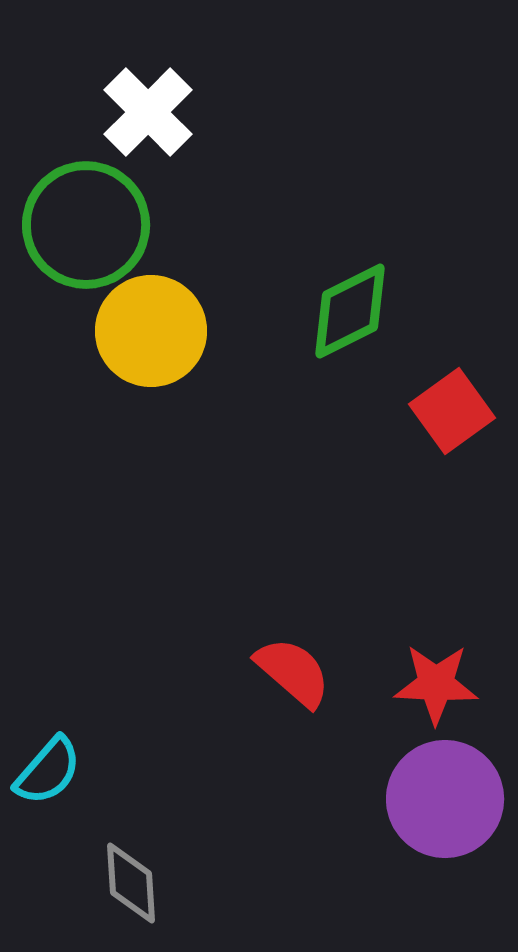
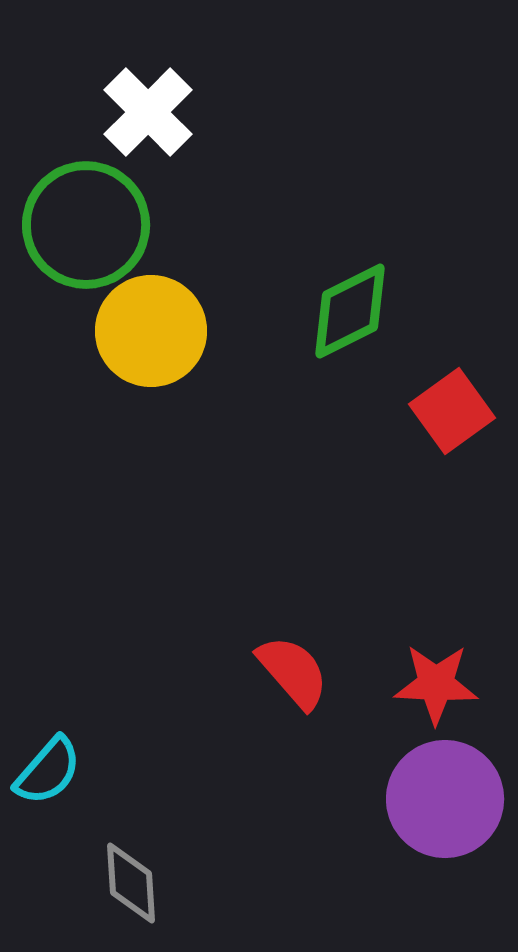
red semicircle: rotated 8 degrees clockwise
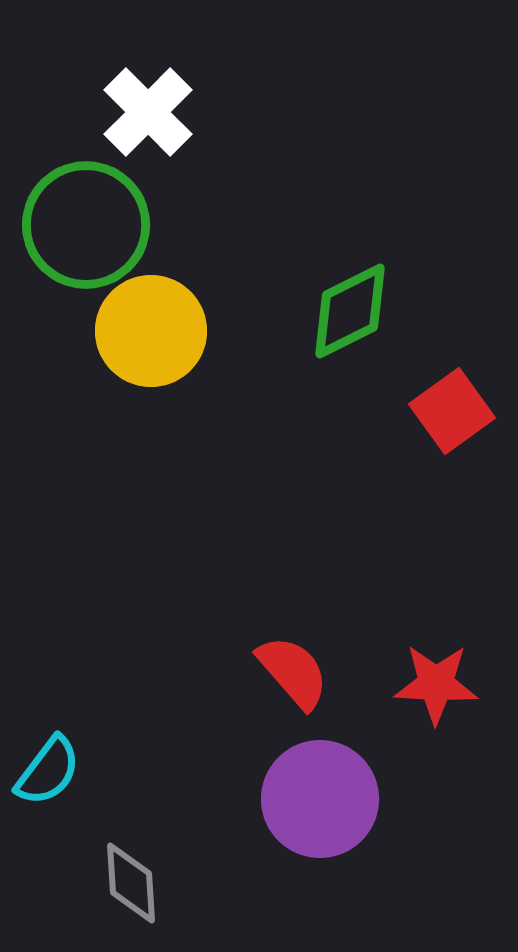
cyan semicircle: rotated 4 degrees counterclockwise
purple circle: moved 125 px left
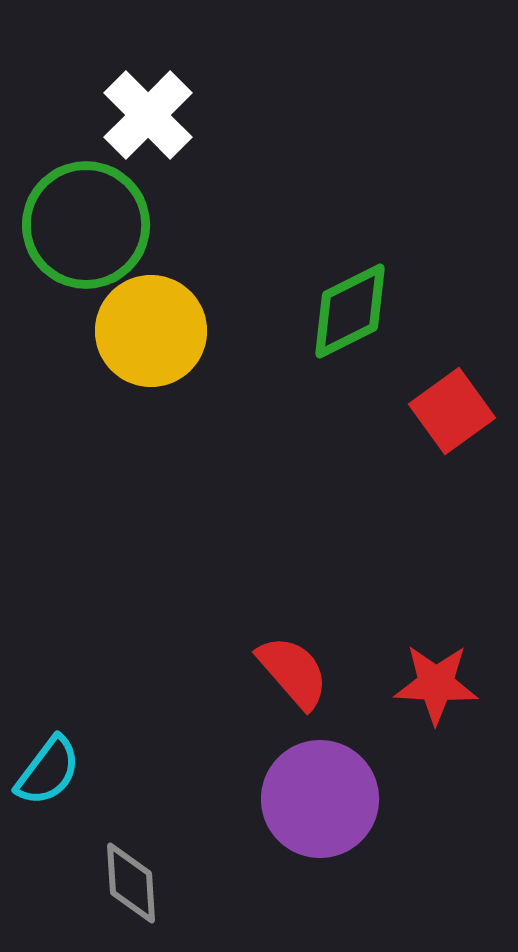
white cross: moved 3 px down
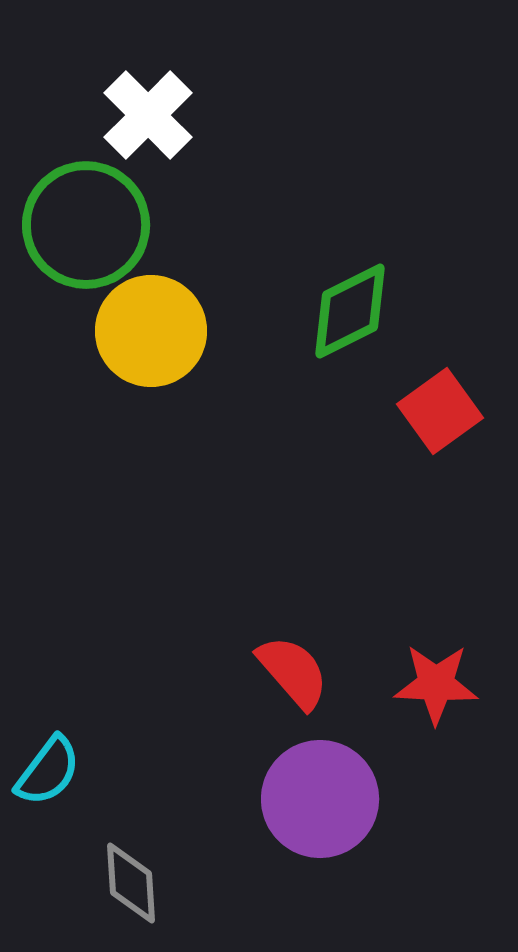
red square: moved 12 px left
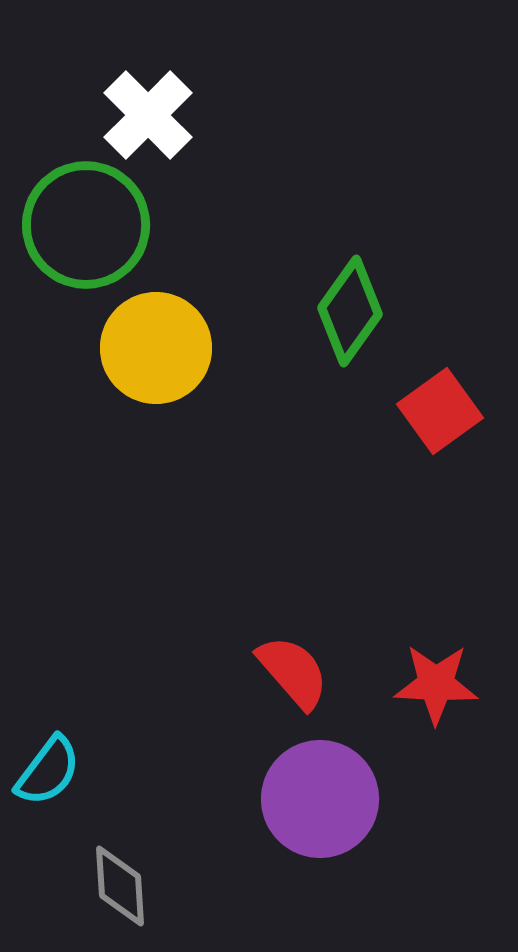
green diamond: rotated 28 degrees counterclockwise
yellow circle: moved 5 px right, 17 px down
gray diamond: moved 11 px left, 3 px down
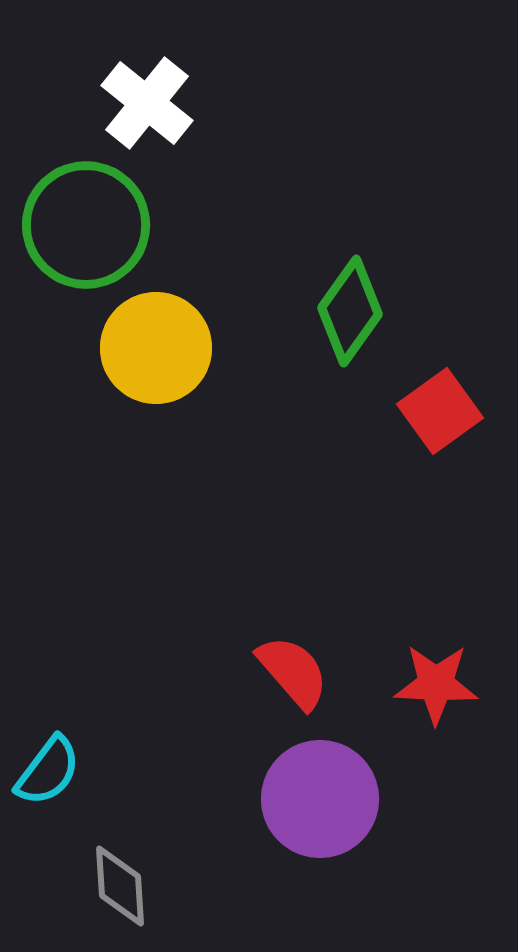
white cross: moved 1 px left, 12 px up; rotated 6 degrees counterclockwise
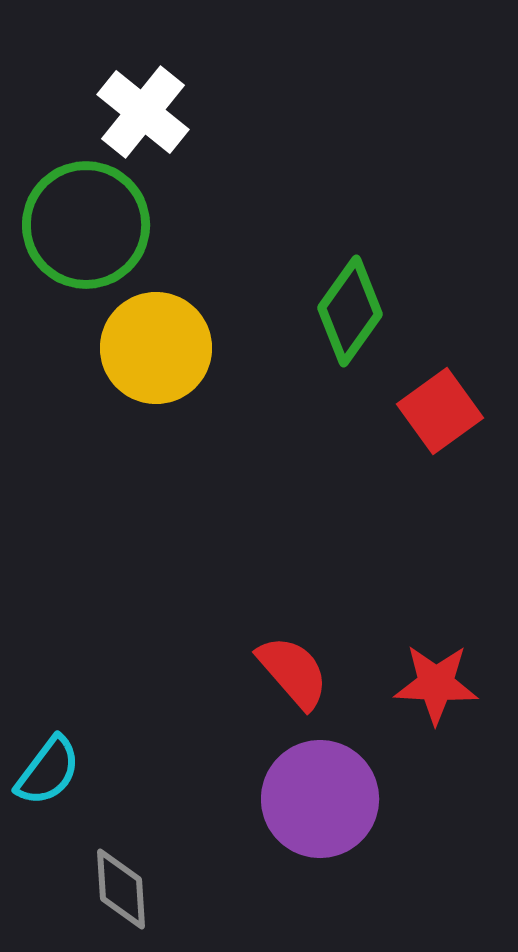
white cross: moved 4 px left, 9 px down
gray diamond: moved 1 px right, 3 px down
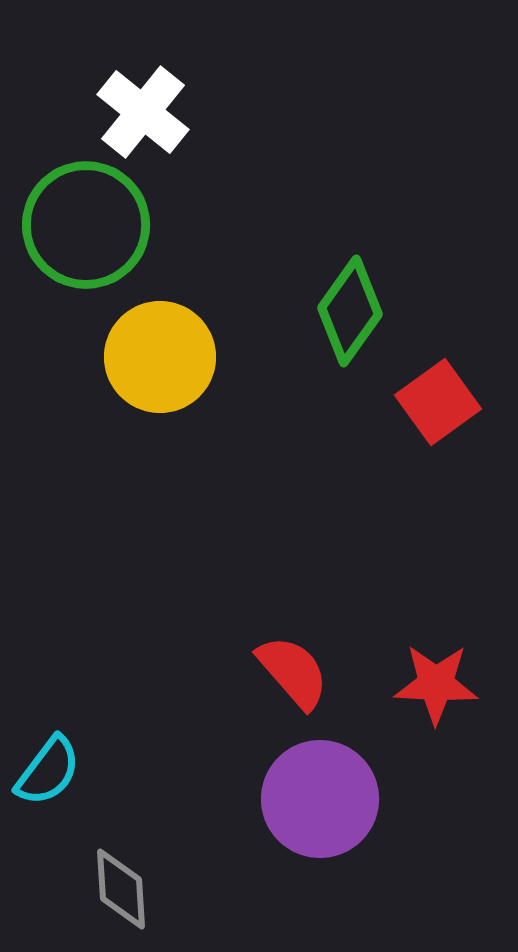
yellow circle: moved 4 px right, 9 px down
red square: moved 2 px left, 9 px up
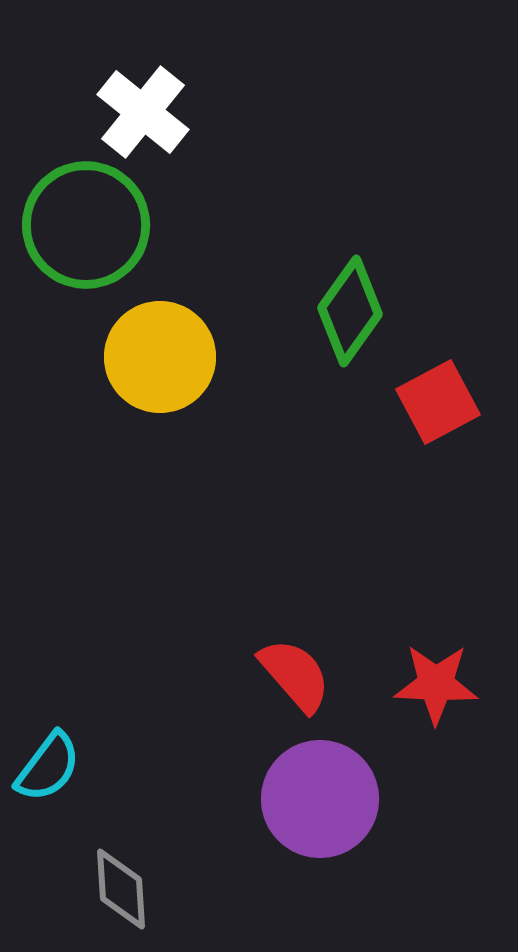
red square: rotated 8 degrees clockwise
red semicircle: moved 2 px right, 3 px down
cyan semicircle: moved 4 px up
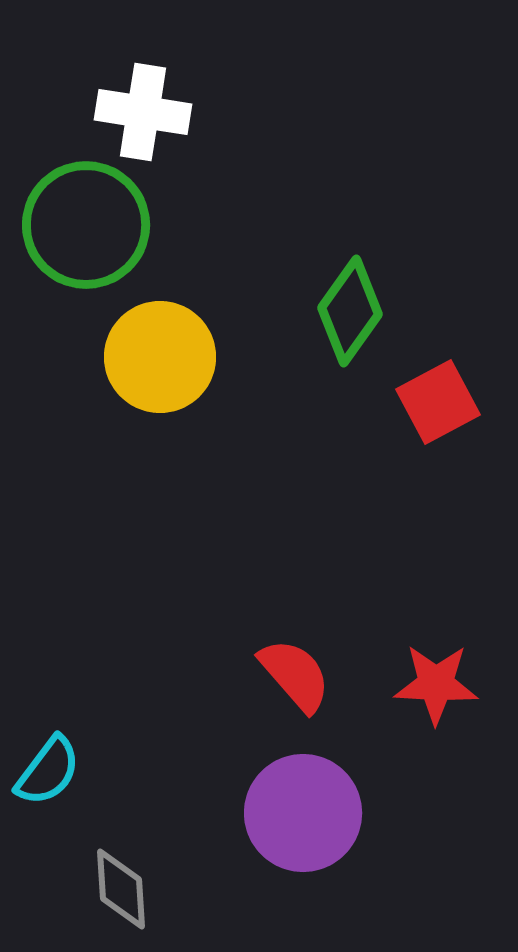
white cross: rotated 30 degrees counterclockwise
cyan semicircle: moved 4 px down
purple circle: moved 17 px left, 14 px down
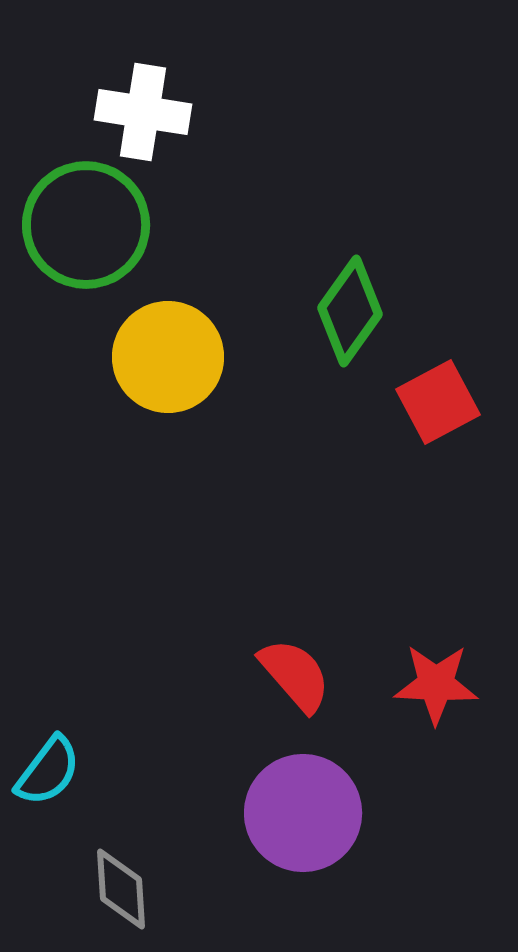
yellow circle: moved 8 px right
